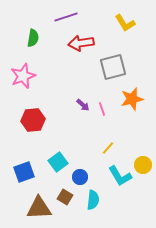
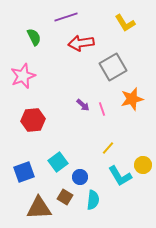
green semicircle: moved 1 px right, 1 px up; rotated 36 degrees counterclockwise
gray square: rotated 16 degrees counterclockwise
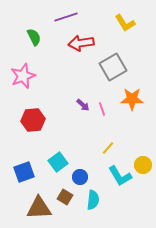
orange star: rotated 15 degrees clockwise
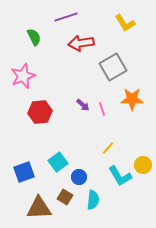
red hexagon: moved 7 px right, 8 px up
blue circle: moved 1 px left
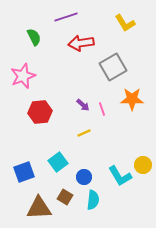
yellow line: moved 24 px left, 15 px up; rotated 24 degrees clockwise
blue circle: moved 5 px right
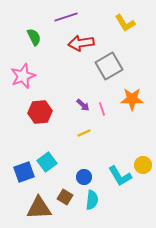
gray square: moved 4 px left, 1 px up
cyan square: moved 11 px left
cyan semicircle: moved 1 px left
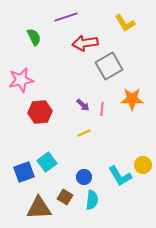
red arrow: moved 4 px right
pink star: moved 2 px left, 4 px down; rotated 10 degrees clockwise
pink line: rotated 24 degrees clockwise
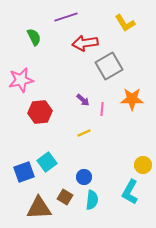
purple arrow: moved 5 px up
cyan L-shape: moved 10 px right, 16 px down; rotated 60 degrees clockwise
